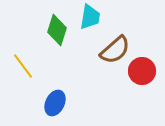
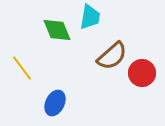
green diamond: rotated 40 degrees counterclockwise
brown semicircle: moved 3 px left, 6 px down
yellow line: moved 1 px left, 2 px down
red circle: moved 2 px down
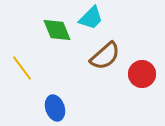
cyan trapezoid: moved 1 px right, 1 px down; rotated 36 degrees clockwise
brown semicircle: moved 7 px left
red circle: moved 1 px down
blue ellipse: moved 5 px down; rotated 45 degrees counterclockwise
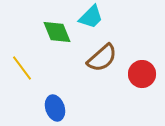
cyan trapezoid: moved 1 px up
green diamond: moved 2 px down
brown semicircle: moved 3 px left, 2 px down
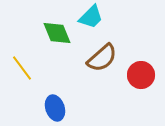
green diamond: moved 1 px down
red circle: moved 1 px left, 1 px down
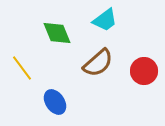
cyan trapezoid: moved 14 px right, 3 px down; rotated 8 degrees clockwise
brown semicircle: moved 4 px left, 5 px down
red circle: moved 3 px right, 4 px up
blue ellipse: moved 6 px up; rotated 15 degrees counterclockwise
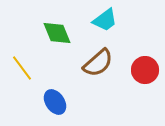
red circle: moved 1 px right, 1 px up
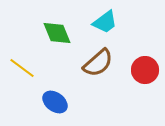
cyan trapezoid: moved 2 px down
yellow line: rotated 16 degrees counterclockwise
blue ellipse: rotated 20 degrees counterclockwise
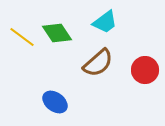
green diamond: rotated 12 degrees counterclockwise
yellow line: moved 31 px up
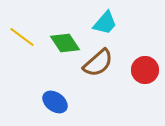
cyan trapezoid: moved 1 px down; rotated 12 degrees counterclockwise
green diamond: moved 8 px right, 10 px down
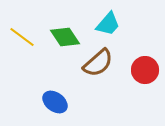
cyan trapezoid: moved 3 px right, 1 px down
green diamond: moved 6 px up
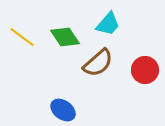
blue ellipse: moved 8 px right, 8 px down
